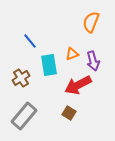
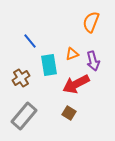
red arrow: moved 2 px left, 1 px up
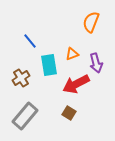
purple arrow: moved 3 px right, 2 px down
gray rectangle: moved 1 px right
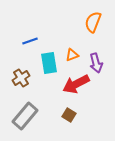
orange semicircle: moved 2 px right
blue line: rotated 70 degrees counterclockwise
orange triangle: moved 1 px down
cyan rectangle: moved 2 px up
brown square: moved 2 px down
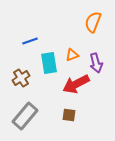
brown square: rotated 24 degrees counterclockwise
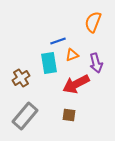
blue line: moved 28 px right
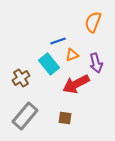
cyan rectangle: moved 1 px down; rotated 30 degrees counterclockwise
brown square: moved 4 px left, 3 px down
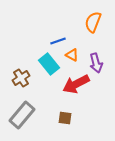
orange triangle: rotated 48 degrees clockwise
gray rectangle: moved 3 px left, 1 px up
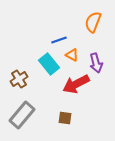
blue line: moved 1 px right, 1 px up
brown cross: moved 2 px left, 1 px down
